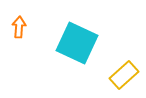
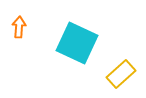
yellow rectangle: moved 3 px left, 1 px up
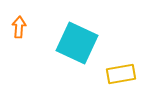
yellow rectangle: rotated 32 degrees clockwise
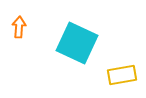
yellow rectangle: moved 1 px right, 1 px down
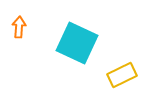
yellow rectangle: rotated 16 degrees counterclockwise
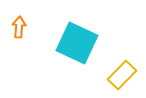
yellow rectangle: rotated 20 degrees counterclockwise
